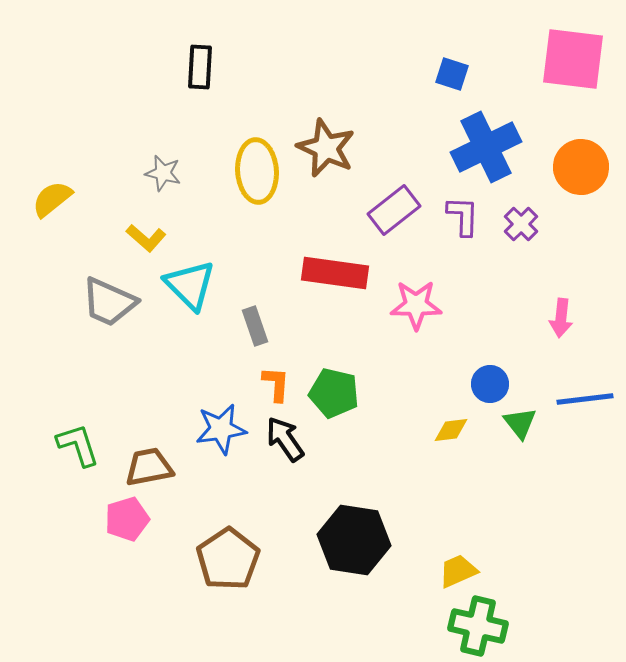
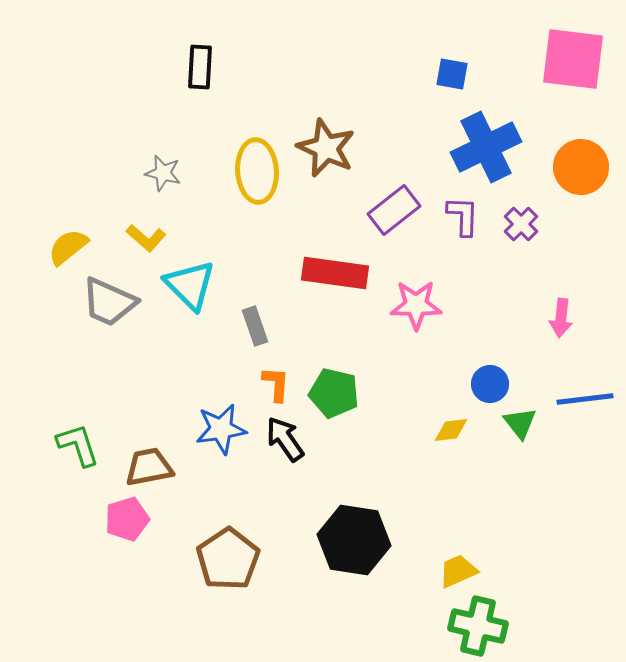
blue square: rotated 8 degrees counterclockwise
yellow semicircle: moved 16 px right, 48 px down
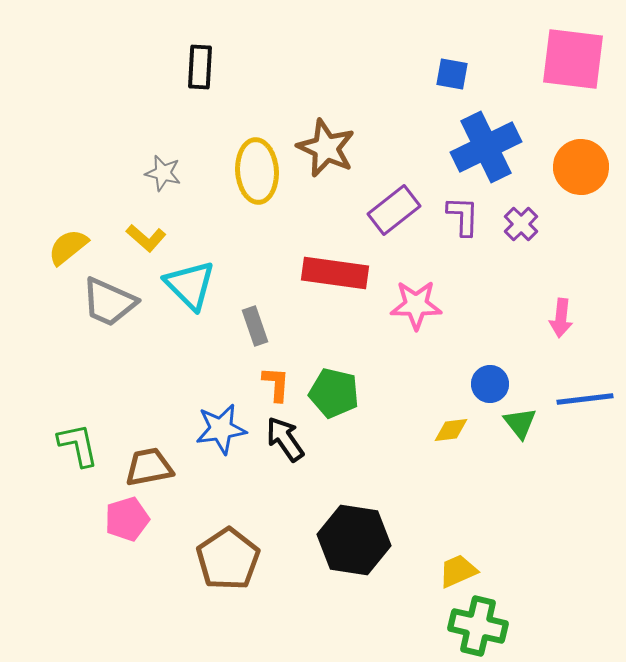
green L-shape: rotated 6 degrees clockwise
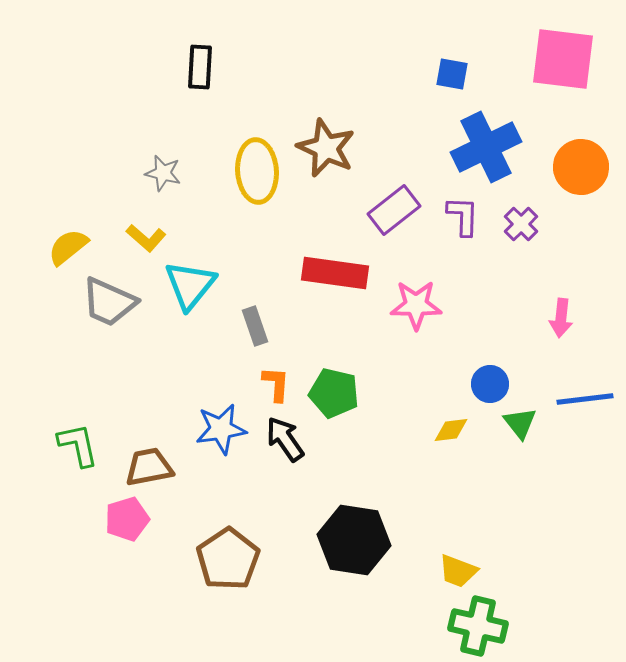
pink square: moved 10 px left
cyan triangle: rotated 24 degrees clockwise
yellow trapezoid: rotated 135 degrees counterclockwise
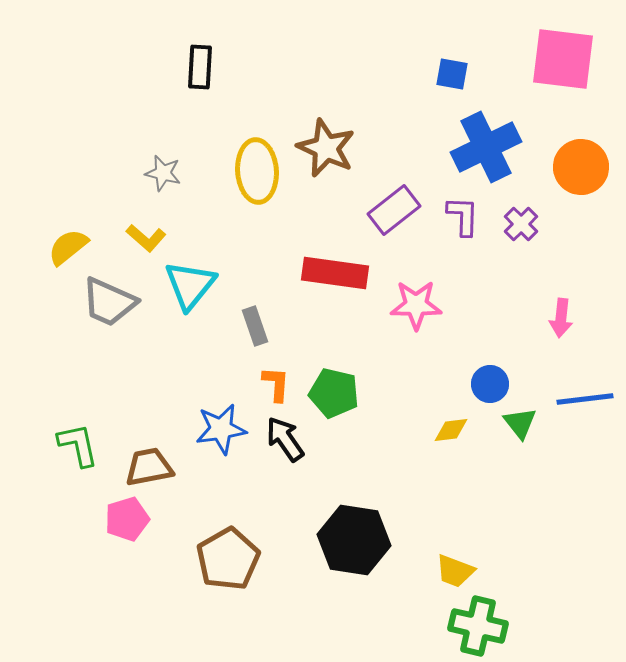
brown pentagon: rotated 4 degrees clockwise
yellow trapezoid: moved 3 px left
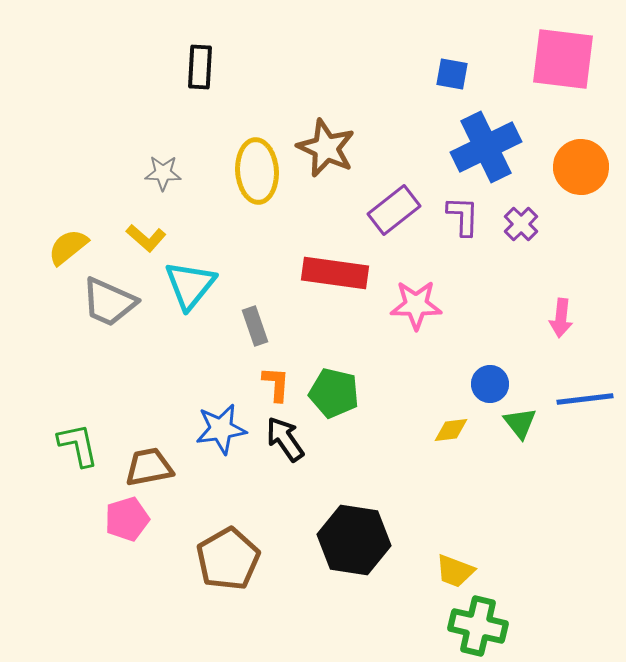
gray star: rotated 12 degrees counterclockwise
